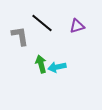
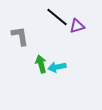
black line: moved 15 px right, 6 px up
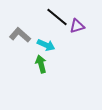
gray L-shape: moved 1 px up; rotated 40 degrees counterclockwise
cyan arrow: moved 11 px left, 22 px up; rotated 144 degrees counterclockwise
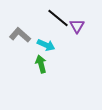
black line: moved 1 px right, 1 px down
purple triangle: rotated 42 degrees counterclockwise
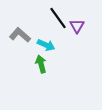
black line: rotated 15 degrees clockwise
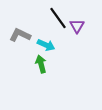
gray L-shape: rotated 15 degrees counterclockwise
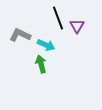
black line: rotated 15 degrees clockwise
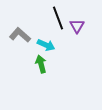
gray L-shape: rotated 15 degrees clockwise
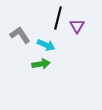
black line: rotated 35 degrees clockwise
gray L-shape: rotated 15 degrees clockwise
green arrow: rotated 96 degrees clockwise
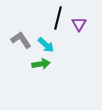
purple triangle: moved 2 px right, 2 px up
gray L-shape: moved 1 px right, 5 px down
cyan arrow: rotated 18 degrees clockwise
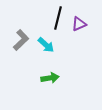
purple triangle: rotated 35 degrees clockwise
gray L-shape: rotated 80 degrees clockwise
green arrow: moved 9 px right, 14 px down
